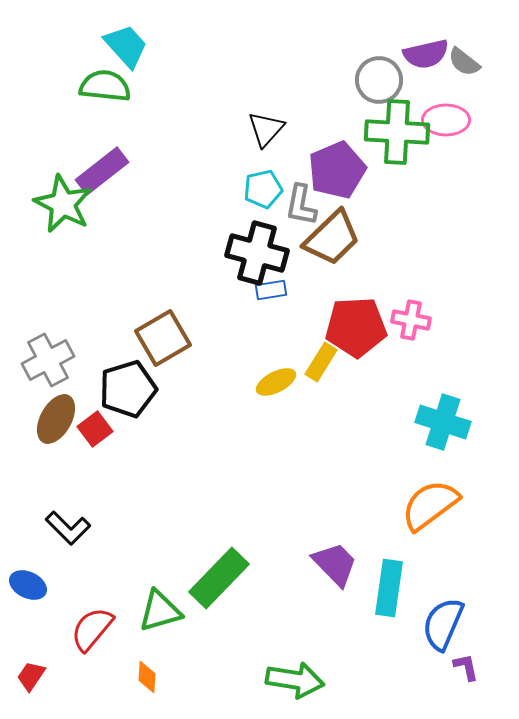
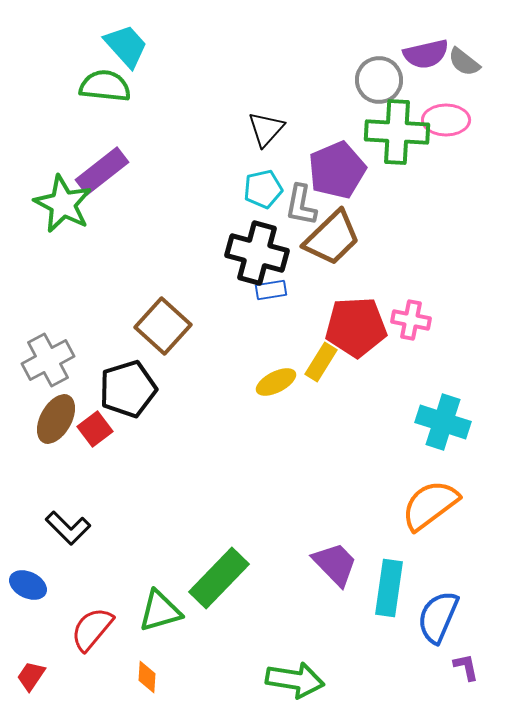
brown square: moved 12 px up; rotated 18 degrees counterclockwise
blue semicircle: moved 5 px left, 7 px up
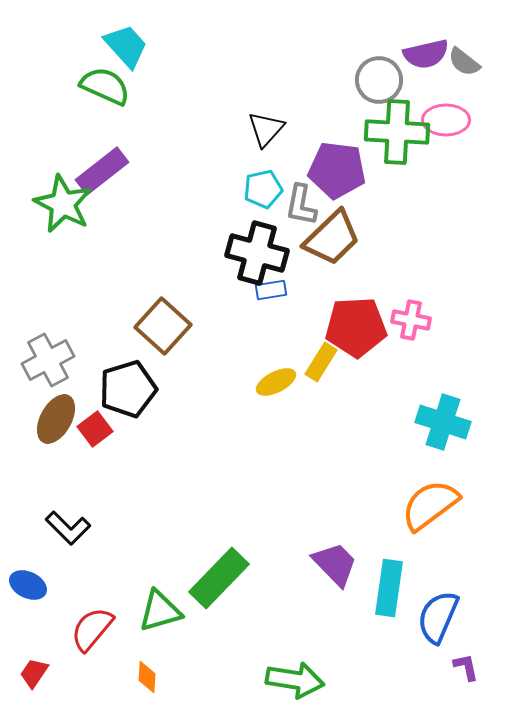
green semicircle: rotated 18 degrees clockwise
purple pentagon: rotated 30 degrees clockwise
red trapezoid: moved 3 px right, 3 px up
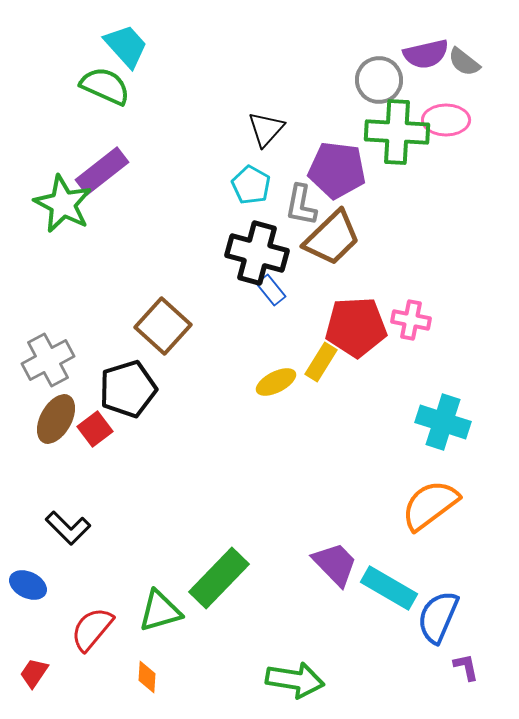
cyan pentagon: moved 12 px left, 4 px up; rotated 30 degrees counterclockwise
blue rectangle: rotated 60 degrees clockwise
cyan rectangle: rotated 68 degrees counterclockwise
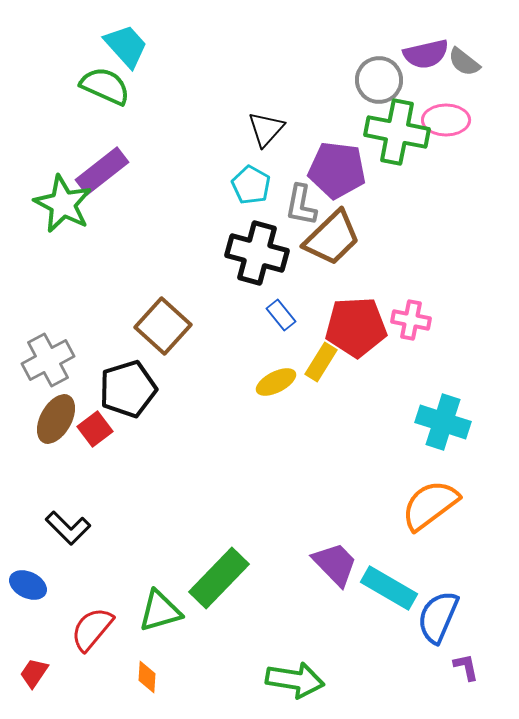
green cross: rotated 8 degrees clockwise
blue rectangle: moved 10 px right, 25 px down
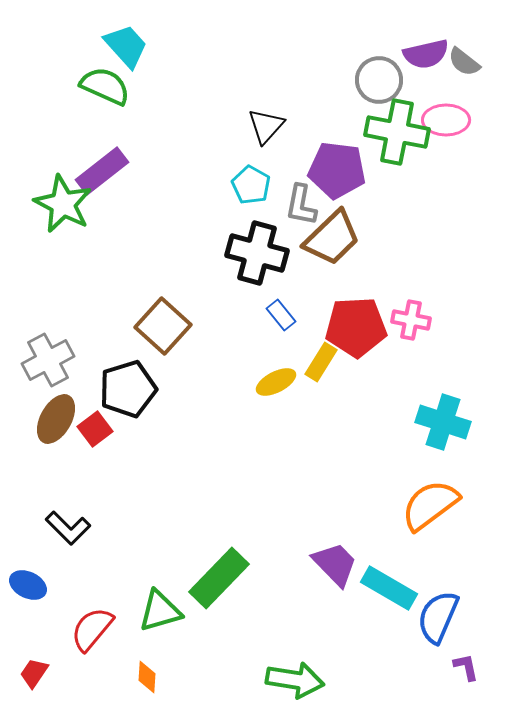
black triangle: moved 3 px up
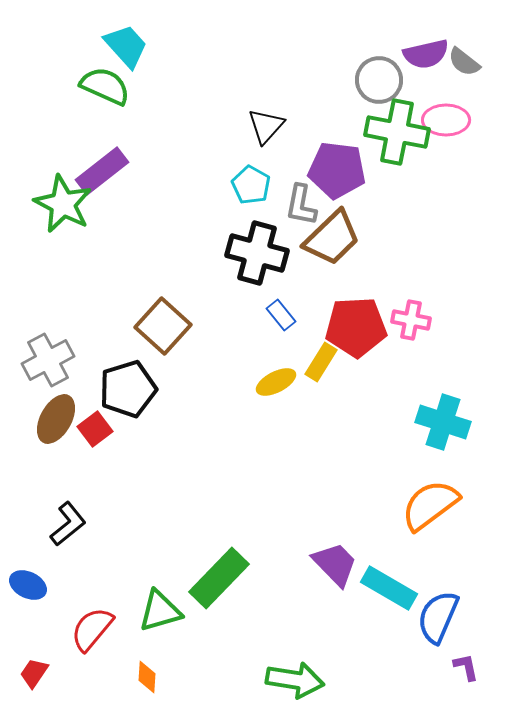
black L-shape: moved 4 px up; rotated 84 degrees counterclockwise
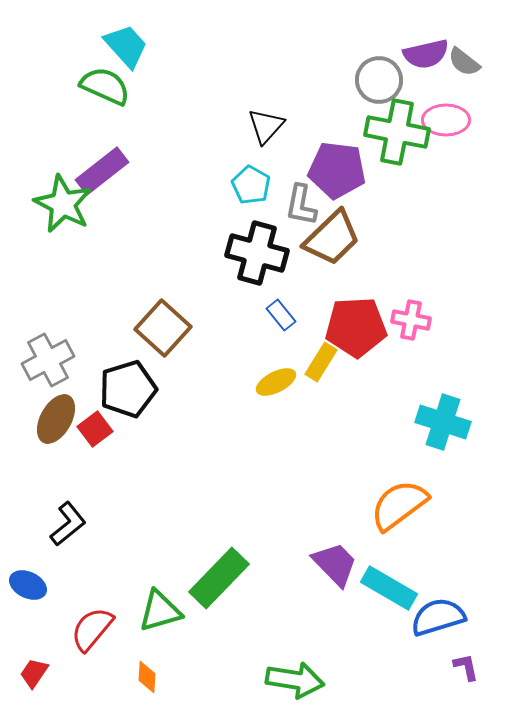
brown square: moved 2 px down
orange semicircle: moved 31 px left
blue semicircle: rotated 50 degrees clockwise
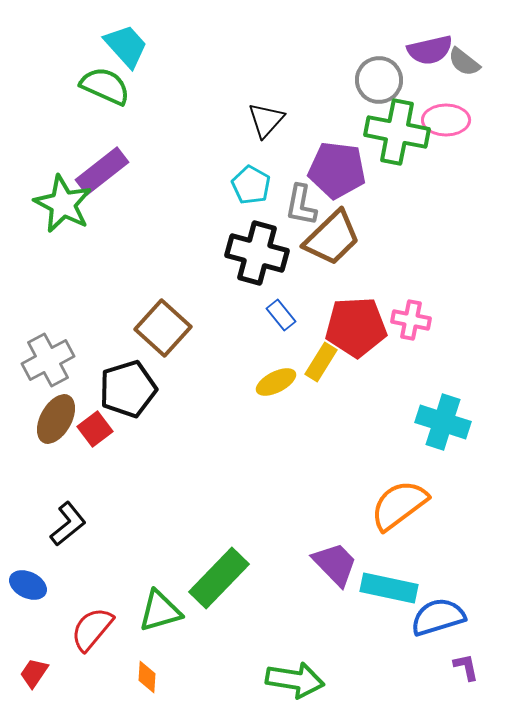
purple semicircle: moved 4 px right, 4 px up
black triangle: moved 6 px up
cyan rectangle: rotated 18 degrees counterclockwise
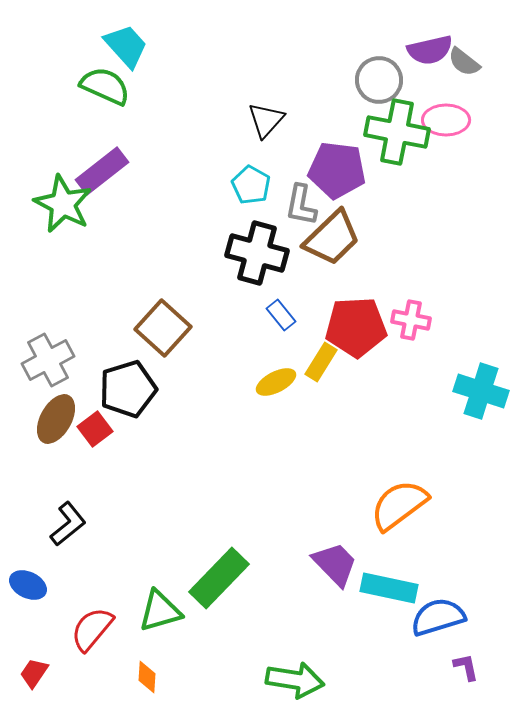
cyan cross: moved 38 px right, 31 px up
